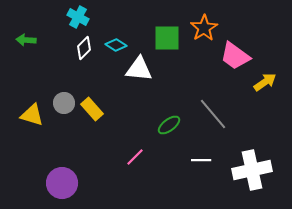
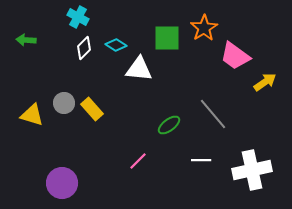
pink line: moved 3 px right, 4 px down
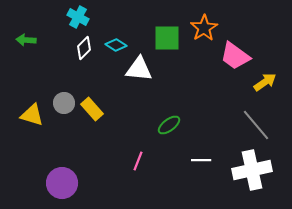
gray line: moved 43 px right, 11 px down
pink line: rotated 24 degrees counterclockwise
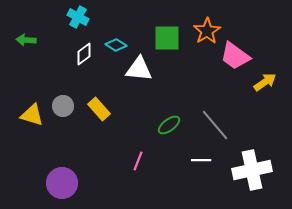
orange star: moved 3 px right, 3 px down
white diamond: moved 6 px down; rotated 10 degrees clockwise
gray circle: moved 1 px left, 3 px down
yellow rectangle: moved 7 px right
gray line: moved 41 px left
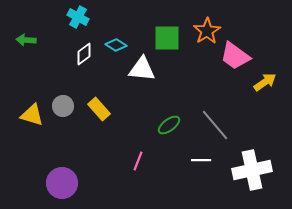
white triangle: moved 3 px right
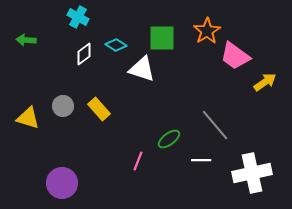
green square: moved 5 px left
white triangle: rotated 12 degrees clockwise
yellow triangle: moved 4 px left, 3 px down
green ellipse: moved 14 px down
white cross: moved 3 px down
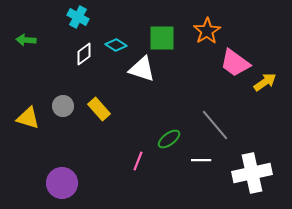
pink trapezoid: moved 7 px down
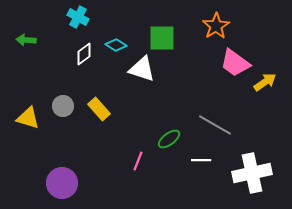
orange star: moved 9 px right, 5 px up
gray line: rotated 20 degrees counterclockwise
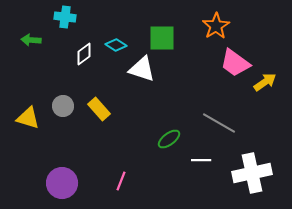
cyan cross: moved 13 px left; rotated 20 degrees counterclockwise
green arrow: moved 5 px right
gray line: moved 4 px right, 2 px up
pink line: moved 17 px left, 20 px down
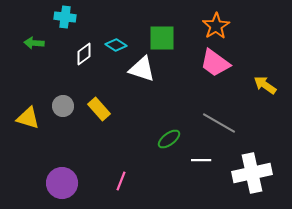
green arrow: moved 3 px right, 3 px down
pink trapezoid: moved 20 px left
yellow arrow: moved 3 px down; rotated 110 degrees counterclockwise
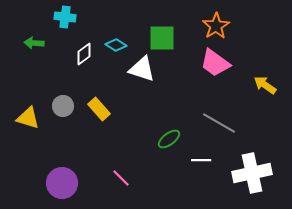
pink line: moved 3 px up; rotated 66 degrees counterclockwise
